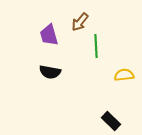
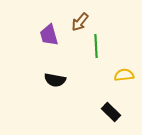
black semicircle: moved 5 px right, 8 px down
black rectangle: moved 9 px up
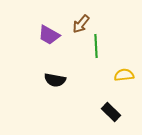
brown arrow: moved 1 px right, 2 px down
purple trapezoid: rotated 45 degrees counterclockwise
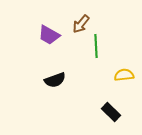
black semicircle: rotated 30 degrees counterclockwise
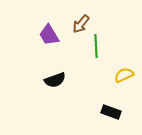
purple trapezoid: rotated 30 degrees clockwise
yellow semicircle: rotated 18 degrees counterclockwise
black rectangle: rotated 24 degrees counterclockwise
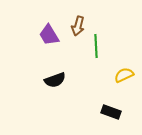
brown arrow: moved 3 px left, 2 px down; rotated 24 degrees counterclockwise
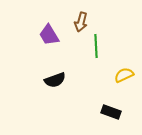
brown arrow: moved 3 px right, 4 px up
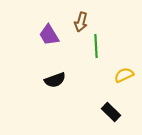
black rectangle: rotated 24 degrees clockwise
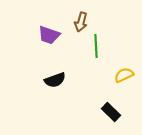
purple trapezoid: rotated 40 degrees counterclockwise
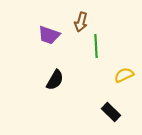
black semicircle: rotated 40 degrees counterclockwise
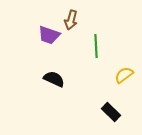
brown arrow: moved 10 px left, 2 px up
yellow semicircle: rotated 12 degrees counterclockwise
black semicircle: moved 1 px left, 1 px up; rotated 95 degrees counterclockwise
